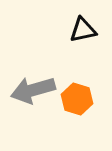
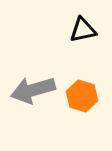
orange hexagon: moved 5 px right, 3 px up
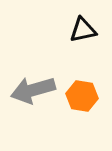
orange hexagon: rotated 8 degrees counterclockwise
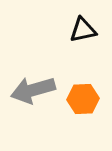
orange hexagon: moved 1 px right, 3 px down; rotated 12 degrees counterclockwise
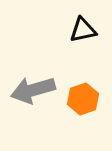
orange hexagon: rotated 16 degrees counterclockwise
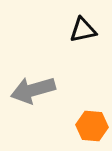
orange hexagon: moved 9 px right, 27 px down; rotated 24 degrees clockwise
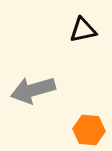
orange hexagon: moved 3 px left, 4 px down
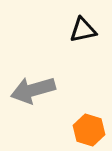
orange hexagon: rotated 12 degrees clockwise
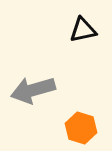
orange hexagon: moved 8 px left, 2 px up
